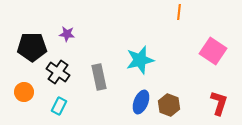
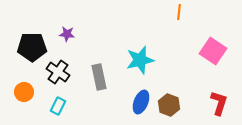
cyan rectangle: moved 1 px left
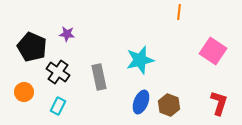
black pentagon: rotated 24 degrees clockwise
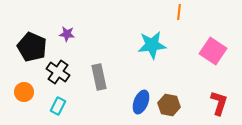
cyan star: moved 12 px right, 15 px up; rotated 8 degrees clockwise
brown hexagon: rotated 10 degrees counterclockwise
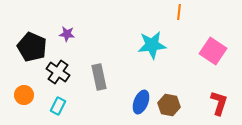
orange circle: moved 3 px down
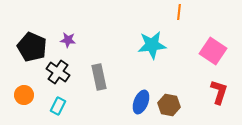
purple star: moved 1 px right, 6 px down
red L-shape: moved 11 px up
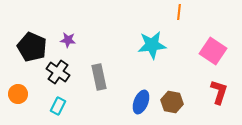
orange circle: moved 6 px left, 1 px up
brown hexagon: moved 3 px right, 3 px up
